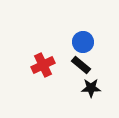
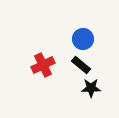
blue circle: moved 3 px up
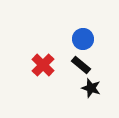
red cross: rotated 20 degrees counterclockwise
black star: rotated 18 degrees clockwise
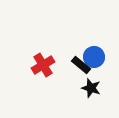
blue circle: moved 11 px right, 18 px down
red cross: rotated 15 degrees clockwise
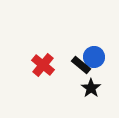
red cross: rotated 20 degrees counterclockwise
black star: rotated 18 degrees clockwise
